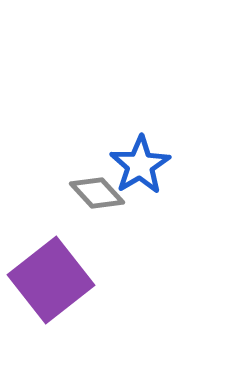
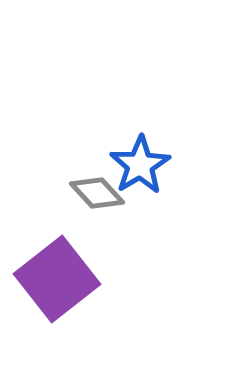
purple square: moved 6 px right, 1 px up
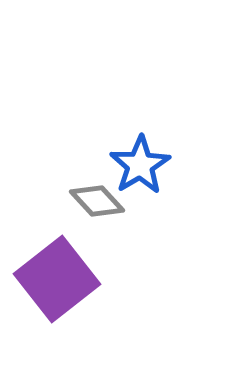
gray diamond: moved 8 px down
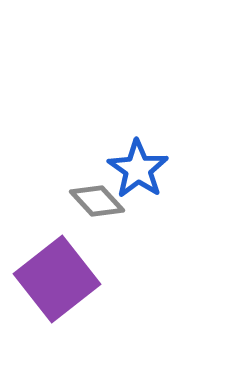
blue star: moved 2 px left, 4 px down; rotated 6 degrees counterclockwise
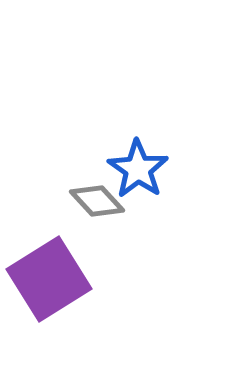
purple square: moved 8 px left; rotated 6 degrees clockwise
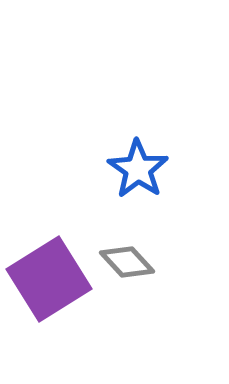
gray diamond: moved 30 px right, 61 px down
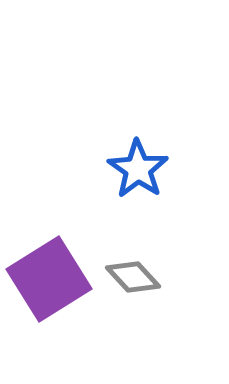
gray diamond: moved 6 px right, 15 px down
